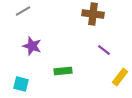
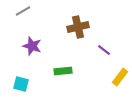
brown cross: moved 15 px left, 13 px down; rotated 20 degrees counterclockwise
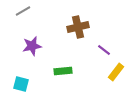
purple star: rotated 30 degrees counterclockwise
yellow rectangle: moved 4 px left, 5 px up
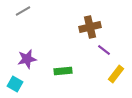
brown cross: moved 12 px right
purple star: moved 5 px left, 13 px down
yellow rectangle: moved 2 px down
cyan square: moved 6 px left; rotated 14 degrees clockwise
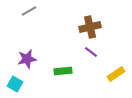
gray line: moved 6 px right
purple line: moved 13 px left, 2 px down
yellow rectangle: rotated 18 degrees clockwise
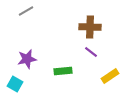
gray line: moved 3 px left
brown cross: rotated 15 degrees clockwise
yellow rectangle: moved 6 px left, 2 px down
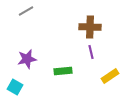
purple line: rotated 40 degrees clockwise
cyan square: moved 3 px down
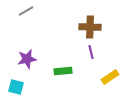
yellow rectangle: moved 1 px down
cyan square: moved 1 px right; rotated 14 degrees counterclockwise
